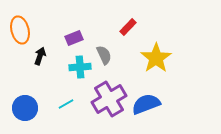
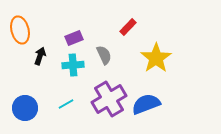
cyan cross: moved 7 px left, 2 px up
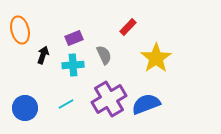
black arrow: moved 3 px right, 1 px up
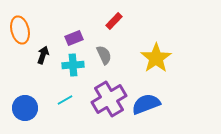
red rectangle: moved 14 px left, 6 px up
cyan line: moved 1 px left, 4 px up
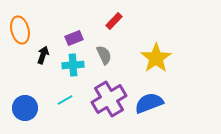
blue semicircle: moved 3 px right, 1 px up
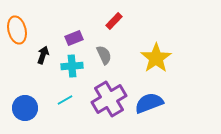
orange ellipse: moved 3 px left
cyan cross: moved 1 px left, 1 px down
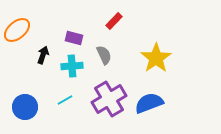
orange ellipse: rotated 64 degrees clockwise
purple rectangle: rotated 36 degrees clockwise
blue circle: moved 1 px up
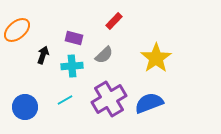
gray semicircle: rotated 72 degrees clockwise
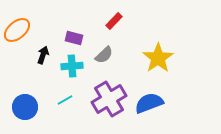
yellow star: moved 2 px right
